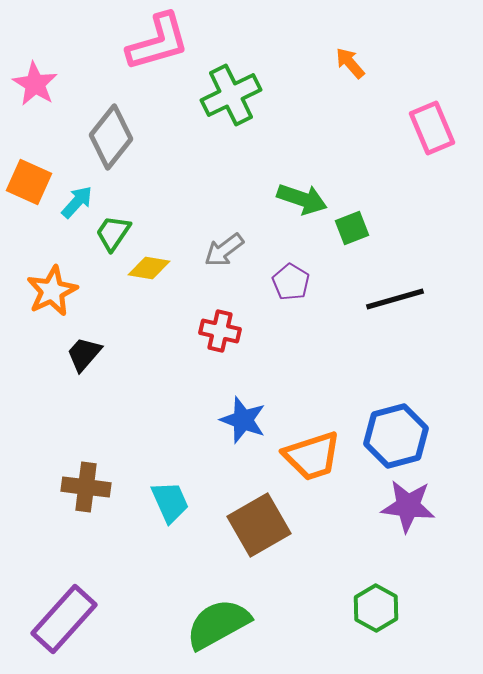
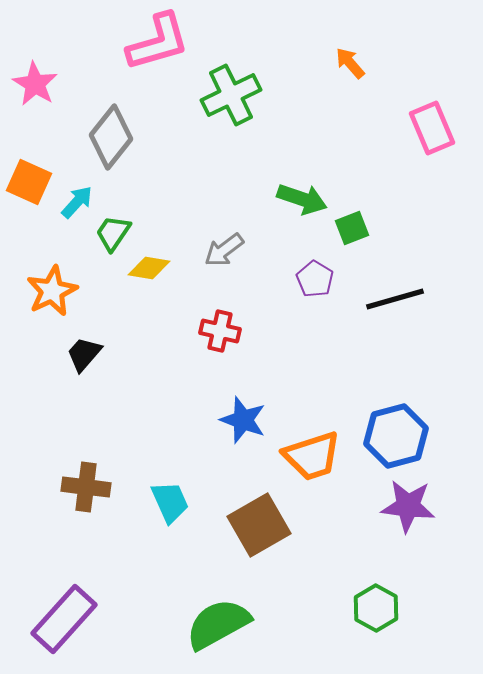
purple pentagon: moved 24 px right, 3 px up
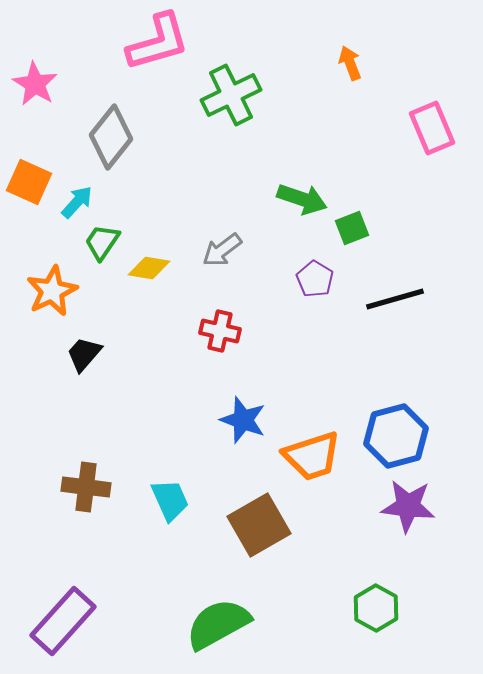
orange arrow: rotated 20 degrees clockwise
green trapezoid: moved 11 px left, 9 px down
gray arrow: moved 2 px left
cyan trapezoid: moved 2 px up
purple rectangle: moved 1 px left, 2 px down
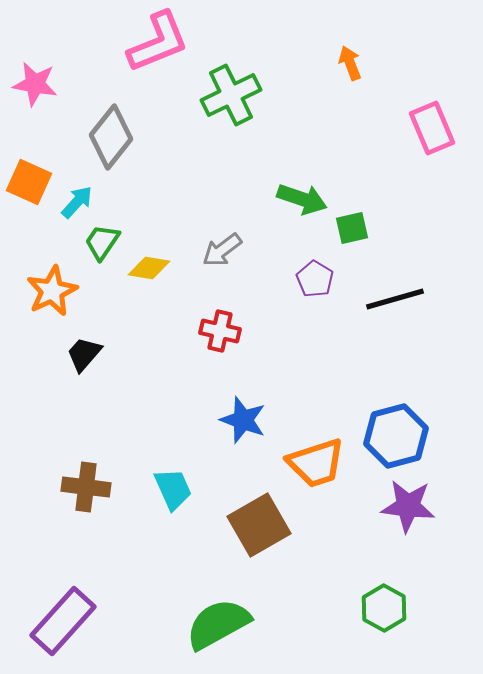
pink L-shape: rotated 6 degrees counterclockwise
pink star: rotated 21 degrees counterclockwise
green square: rotated 8 degrees clockwise
orange trapezoid: moved 4 px right, 7 px down
cyan trapezoid: moved 3 px right, 11 px up
green hexagon: moved 8 px right
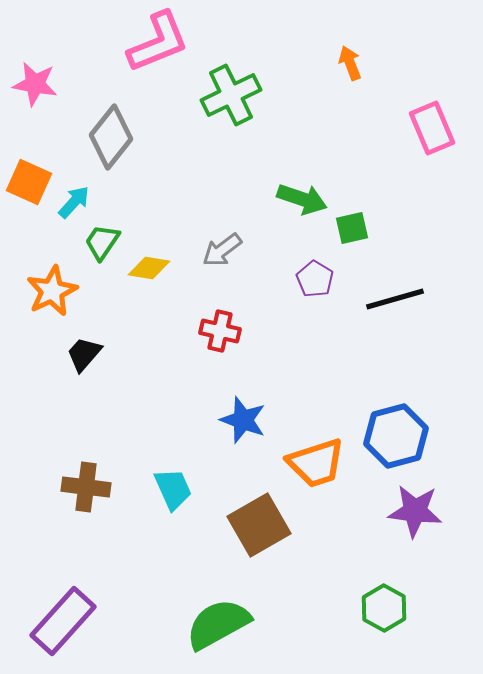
cyan arrow: moved 3 px left
purple star: moved 7 px right, 5 px down
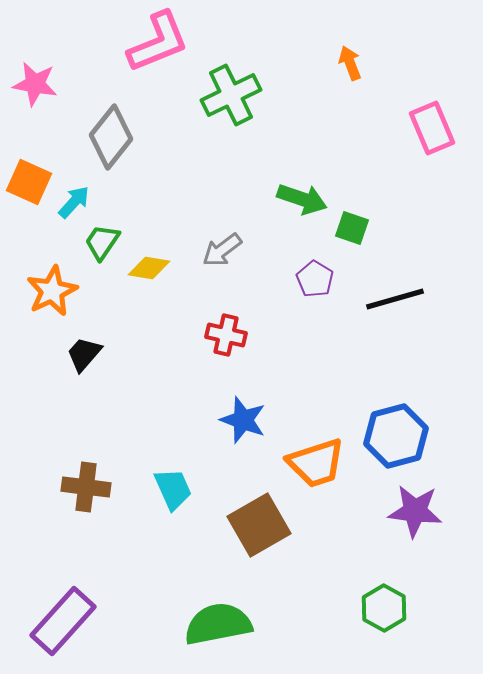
green square: rotated 32 degrees clockwise
red cross: moved 6 px right, 4 px down
green semicircle: rotated 18 degrees clockwise
